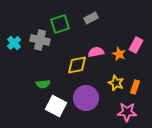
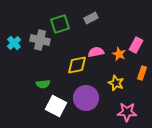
orange rectangle: moved 7 px right, 14 px up
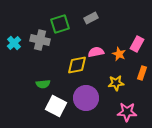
pink rectangle: moved 1 px right, 1 px up
yellow star: rotated 28 degrees counterclockwise
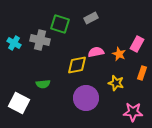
green square: rotated 36 degrees clockwise
cyan cross: rotated 16 degrees counterclockwise
yellow star: rotated 21 degrees clockwise
white square: moved 37 px left, 3 px up
pink star: moved 6 px right
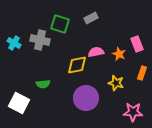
pink rectangle: rotated 49 degrees counterclockwise
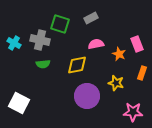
pink semicircle: moved 8 px up
green semicircle: moved 20 px up
purple circle: moved 1 px right, 2 px up
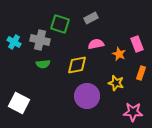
cyan cross: moved 1 px up
orange rectangle: moved 1 px left
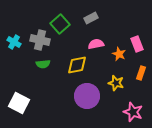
green square: rotated 30 degrees clockwise
pink star: rotated 18 degrees clockwise
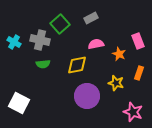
pink rectangle: moved 1 px right, 3 px up
orange rectangle: moved 2 px left
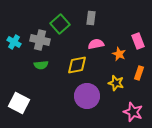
gray rectangle: rotated 56 degrees counterclockwise
green semicircle: moved 2 px left, 1 px down
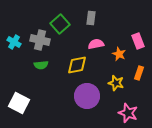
pink star: moved 5 px left, 1 px down
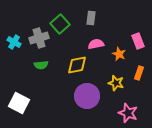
gray cross: moved 1 px left, 2 px up; rotated 30 degrees counterclockwise
